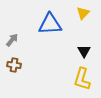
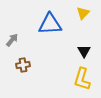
brown cross: moved 9 px right; rotated 16 degrees counterclockwise
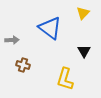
blue triangle: moved 4 px down; rotated 40 degrees clockwise
gray arrow: rotated 48 degrees clockwise
brown cross: rotated 24 degrees clockwise
yellow L-shape: moved 17 px left
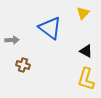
black triangle: moved 2 px right; rotated 32 degrees counterclockwise
yellow L-shape: moved 21 px right
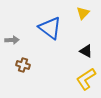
yellow L-shape: rotated 40 degrees clockwise
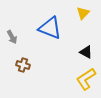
blue triangle: rotated 15 degrees counterclockwise
gray arrow: moved 3 px up; rotated 64 degrees clockwise
black triangle: moved 1 px down
